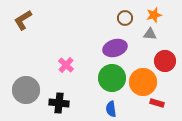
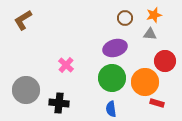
orange circle: moved 2 px right
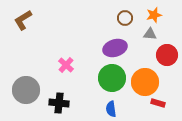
red circle: moved 2 px right, 6 px up
red rectangle: moved 1 px right
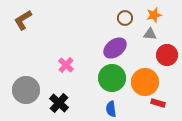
purple ellipse: rotated 20 degrees counterclockwise
black cross: rotated 36 degrees clockwise
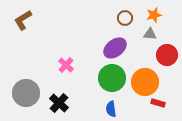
gray circle: moved 3 px down
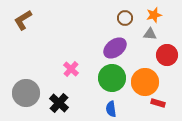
pink cross: moved 5 px right, 4 px down
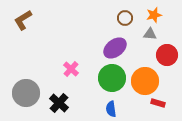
orange circle: moved 1 px up
